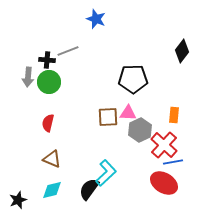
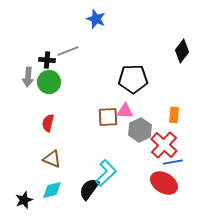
pink triangle: moved 3 px left, 2 px up
black star: moved 6 px right
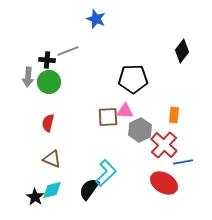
blue line: moved 10 px right
black star: moved 11 px right, 3 px up; rotated 18 degrees counterclockwise
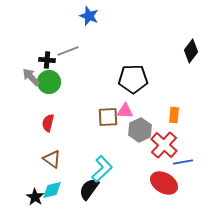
blue star: moved 7 px left, 3 px up
black diamond: moved 9 px right
gray arrow: moved 3 px right; rotated 132 degrees clockwise
brown triangle: rotated 12 degrees clockwise
cyan L-shape: moved 4 px left, 4 px up
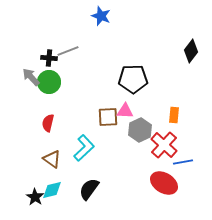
blue star: moved 12 px right
black cross: moved 2 px right, 2 px up
cyan L-shape: moved 18 px left, 21 px up
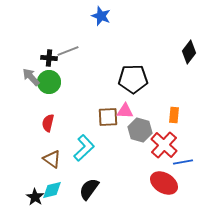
black diamond: moved 2 px left, 1 px down
gray hexagon: rotated 20 degrees counterclockwise
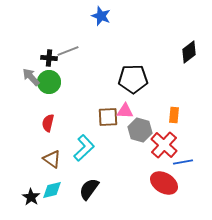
black diamond: rotated 15 degrees clockwise
black star: moved 4 px left
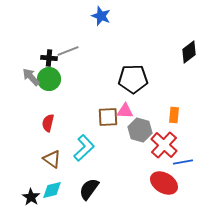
green circle: moved 3 px up
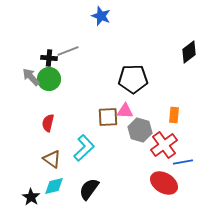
red cross: rotated 12 degrees clockwise
cyan diamond: moved 2 px right, 4 px up
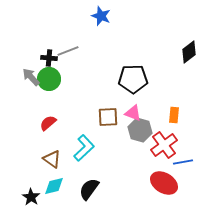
pink triangle: moved 8 px right, 2 px down; rotated 18 degrees clockwise
red semicircle: rotated 36 degrees clockwise
